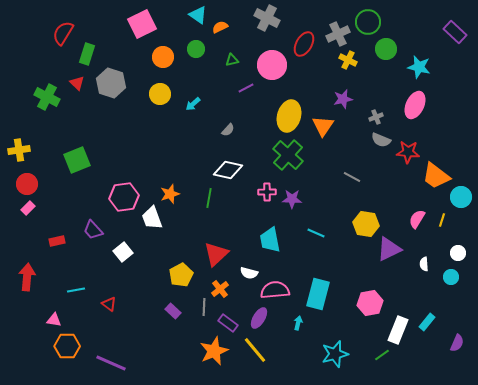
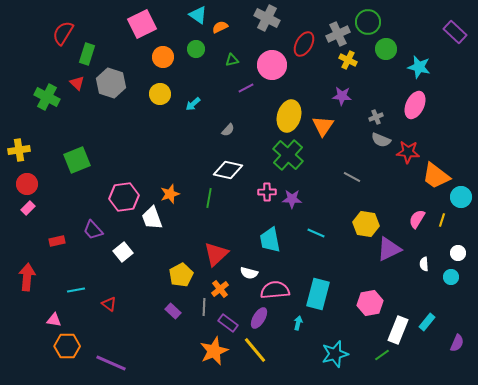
purple star at (343, 99): moved 1 px left, 3 px up; rotated 18 degrees clockwise
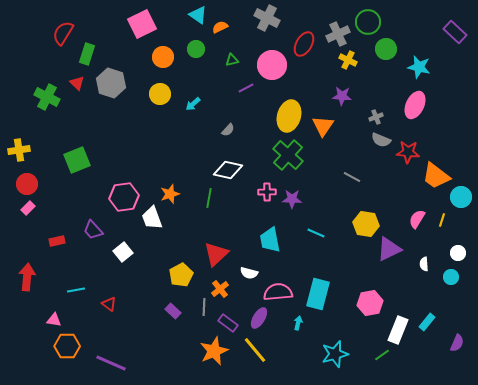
pink semicircle at (275, 290): moved 3 px right, 2 px down
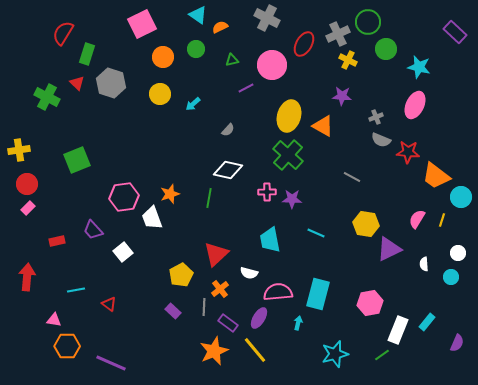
orange triangle at (323, 126): rotated 35 degrees counterclockwise
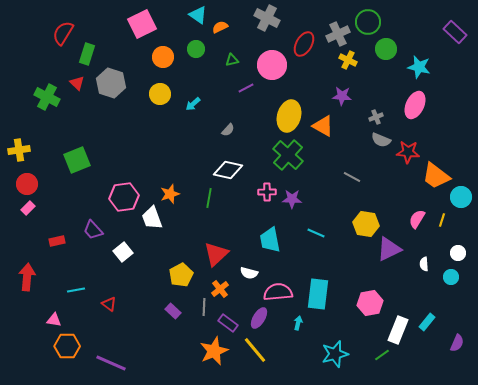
cyan rectangle at (318, 294): rotated 8 degrees counterclockwise
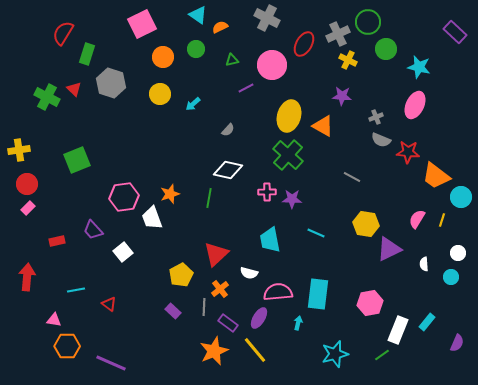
red triangle at (77, 83): moved 3 px left, 6 px down
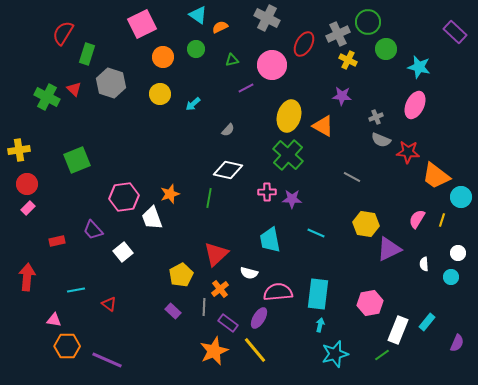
cyan arrow at (298, 323): moved 22 px right, 2 px down
purple line at (111, 363): moved 4 px left, 3 px up
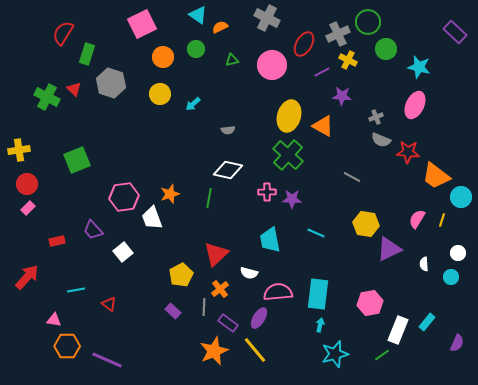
purple line at (246, 88): moved 76 px right, 16 px up
gray semicircle at (228, 130): rotated 40 degrees clockwise
red arrow at (27, 277): rotated 36 degrees clockwise
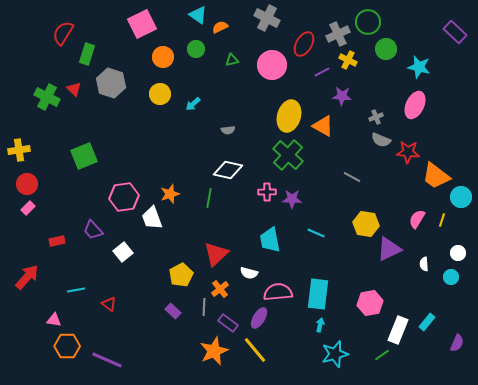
green square at (77, 160): moved 7 px right, 4 px up
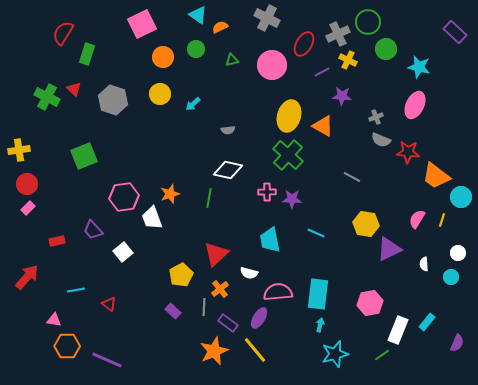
gray hexagon at (111, 83): moved 2 px right, 17 px down
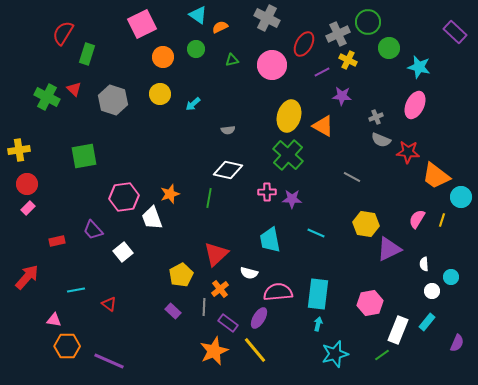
green circle at (386, 49): moved 3 px right, 1 px up
green square at (84, 156): rotated 12 degrees clockwise
white circle at (458, 253): moved 26 px left, 38 px down
cyan arrow at (320, 325): moved 2 px left, 1 px up
purple line at (107, 360): moved 2 px right, 1 px down
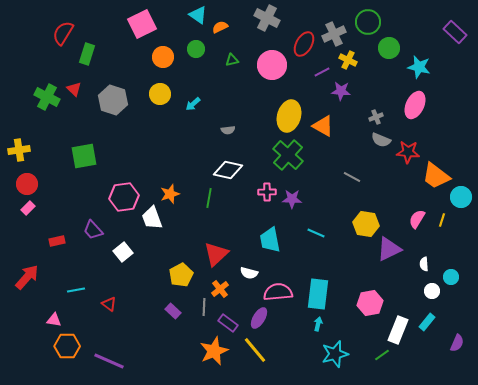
gray cross at (338, 34): moved 4 px left
purple star at (342, 96): moved 1 px left, 5 px up
